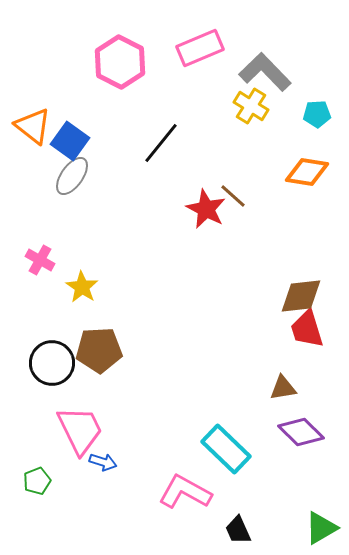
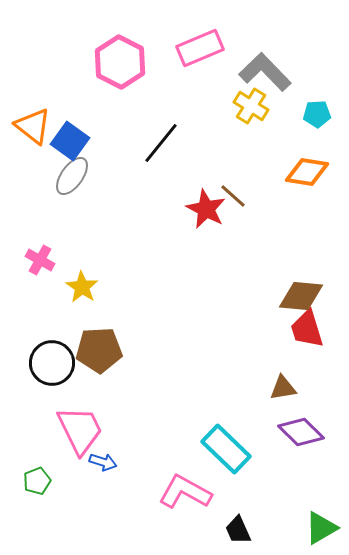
brown diamond: rotated 12 degrees clockwise
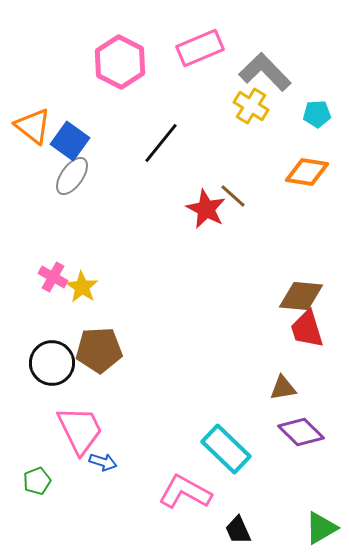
pink cross: moved 13 px right, 17 px down
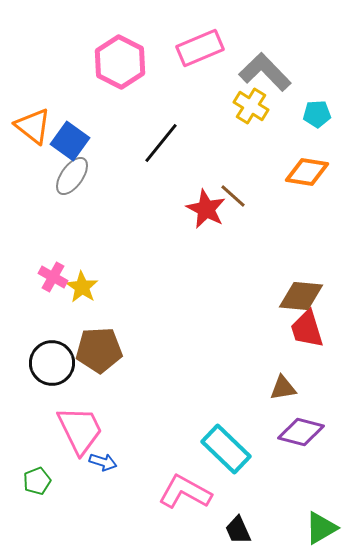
purple diamond: rotated 30 degrees counterclockwise
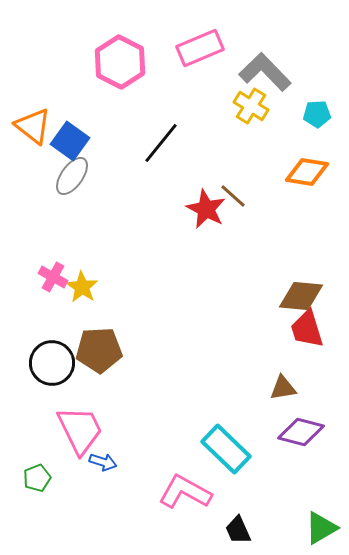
green pentagon: moved 3 px up
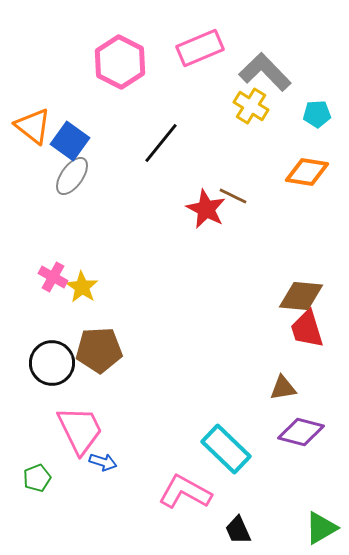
brown line: rotated 16 degrees counterclockwise
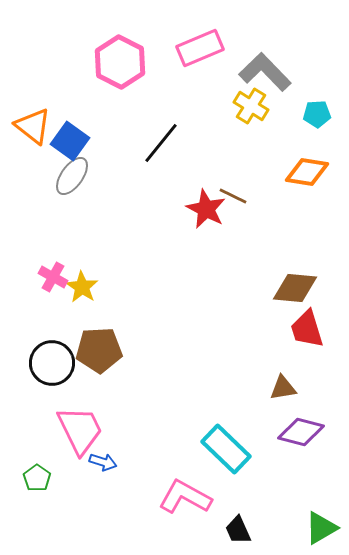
brown diamond: moved 6 px left, 8 px up
green pentagon: rotated 16 degrees counterclockwise
pink L-shape: moved 5 px down
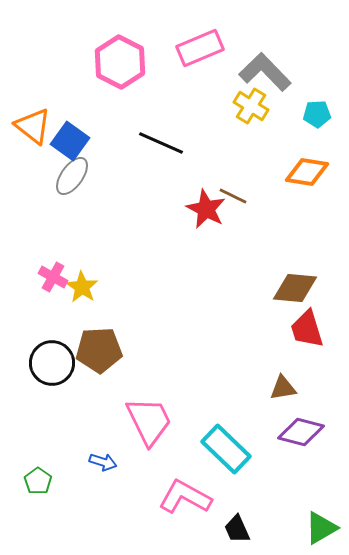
black line: rotated 75 degrees clockwise
pink trapezoid: moved 69 px right, 9 px up
green pentagon: moved 1 px right, 3 px down
black trapezoid: moved 1 px left, 1 px up
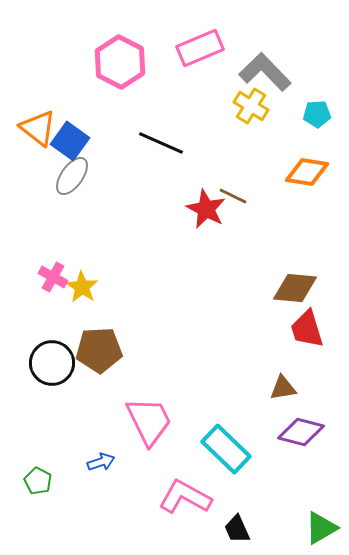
orange triangle: moved 5 px right, 2 px down
blue arrow: moved 2 px left; rotated 36 degrees counterclockwise
green pentagon: rotated 8 degrees counterclockwise
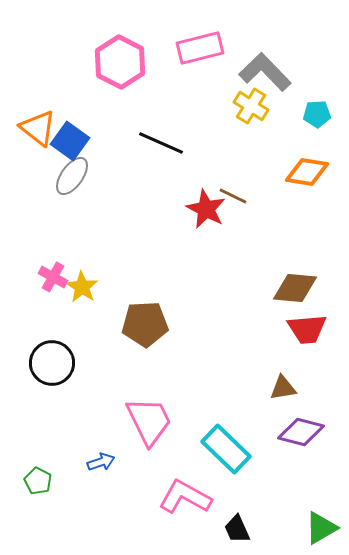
pink rectangle: rotated 9 degrees clockwise
red trapezoid: rotated 78 degrees counterclockwise
brown pentagon: moved 46 px right, 26 px up
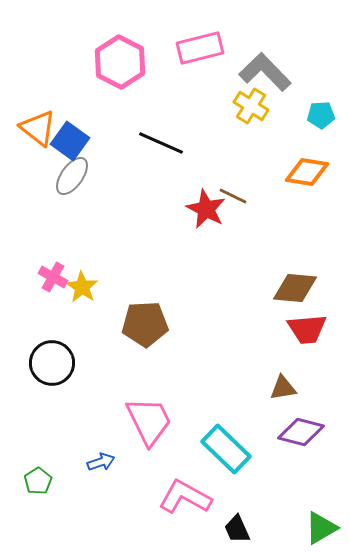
cyan pentagon: moved 4 px right, 1 px down
green pentagon: rotated 12 degrees clockwise
